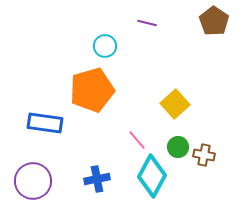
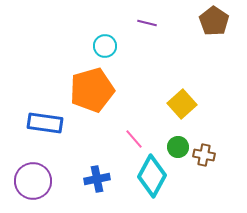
yellow square: moved 7 px right
pink line: moved 3 px left, 1 px up
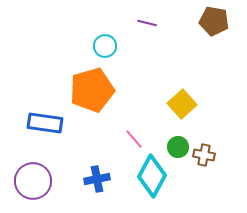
brown pentagon: rotated 24 degrees counterclockwise
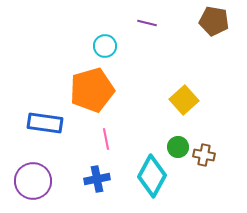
yellow square: moved 2 px right, 4 px up
pink line: moved 28 px left; rotated 30 degrees clockwise
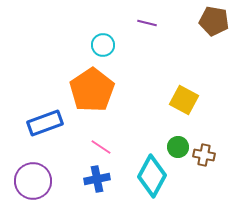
cyan circle: moved 2 px left, 1 px up
orange pentagon: rotated 18 degrees counterclockwise
yellow square: rotated 20 degrees counterclockwise
blue rectangle: rotated 28 degrees counterclockwise
pink line: moved 5 px left, 8 px down; rotated 45 degrees counterclockwise
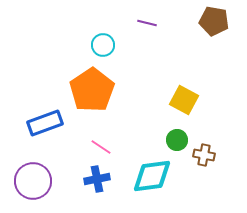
green circle: moved 1 px left, 7 px up
cyan diamond: rotated 54 degrees clockwise
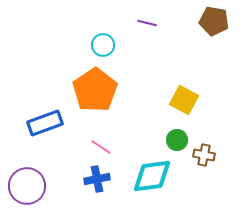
orange pentagon: moved 3 px right
purple circle: moved 6 px left, 5 px down
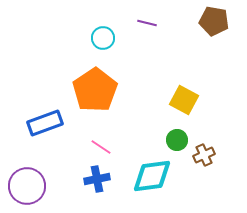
cyan circle: moved 7 px up
brown cross: rotated 35 degrees counterclockwise
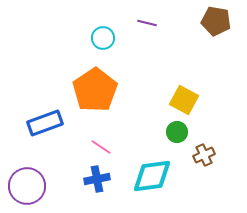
brown pentagon: moved 2 px right
green circle: moved 8 px up
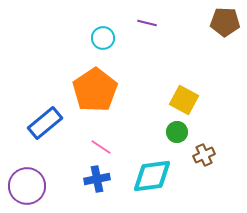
brown pentagon: moved 9 px right, 1 px down; rotated 8 degrees counterclockwise
blue rectangle: rotated 20 degrees counterclockwise
